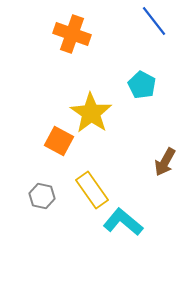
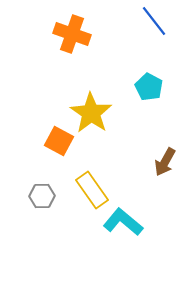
cyan pentagon: moved 7 px right, 2 px down
gray hexagon: rotated 15 degrees counterclockwise
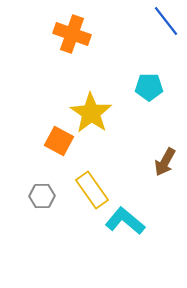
blue line: moved 12 px right
cyan pentagon: rotated 28 degrees counterclockwise
cyan L-shape: moved 2 px right, 1 px up
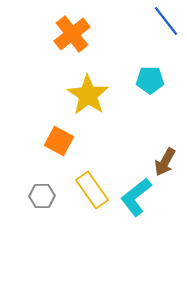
orange cross: rotated 33 degrees clockwise
cyan pentagon: moved 1 px right, 7 px up
yellow star: moved 3 px left, 18 px up
cyan L-shape: moved 11 px right, 24 px up; rotated 78 degrees counterclockwise
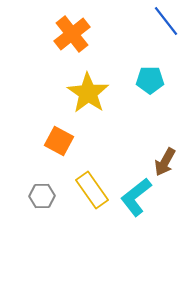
yellow star: moved 2 px up
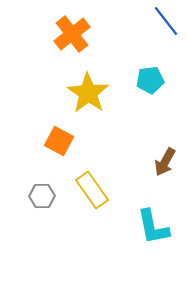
cyan pentagon: rotated 8 degrees counterclockwise
cyan L-shape: moved 17 px right, 30 px down; rotated 63 degrees counterclockwise
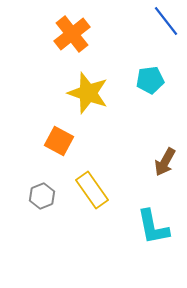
yellow star: rotated 15 degrees counterclockwise
gray hexagon: rotated 20 degrees counterclockwise
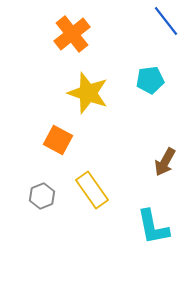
orange square: moved 1 px left, 1 px up
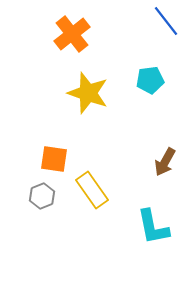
orange square: moved 4 px left, 19 px down; rotated 20 degrees counterclockwise
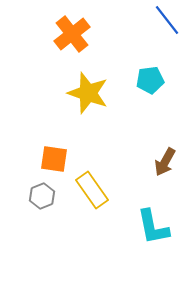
blue line: moved 1 px right, 1 px up
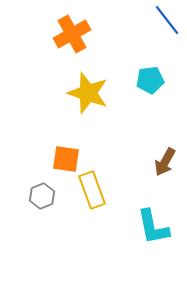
orange cross: rotated 9 degrees clockwise
orange square: moved 12 px right
yellow rectangle: rotated 15 degrees clockwise
